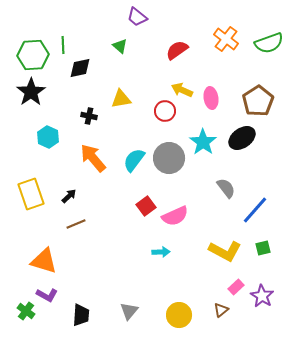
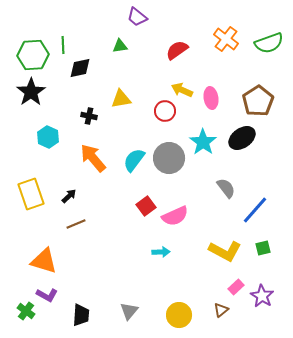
green triangle: rotated 49 degrees counterclockwise
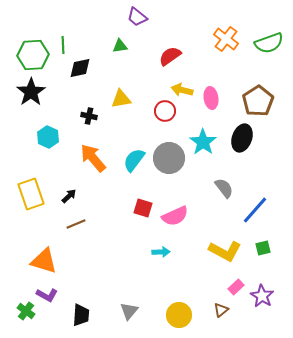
red semicircle: moved 7 px left, 6 px down
yellow arrow: rotated 10 degrees counterclockwise
black ellipse: rotated 36 degrees counterclockwise
gray semicircle: moved 2 px left
red square: moved 3 px left, 2 px down; rotated 36 degrees counterclockwise
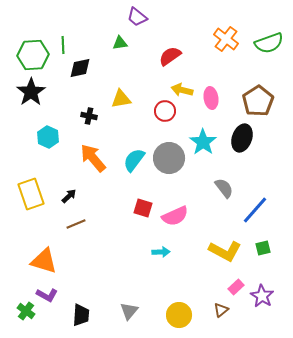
green triangle: moved 3 px up
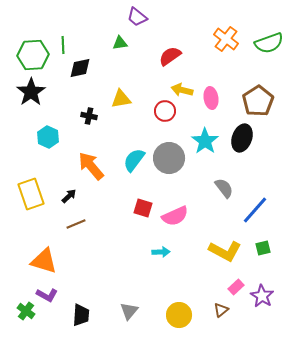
cyan star: moved 2 px right, 1 px up
orange arrow: moved 2 px left, 8 px down
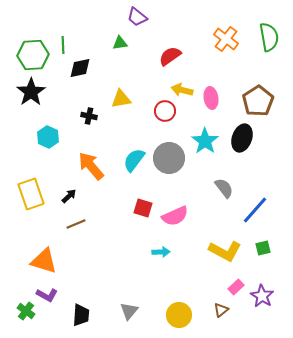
green semicircle: moved 6 px up; rotated 80 degrees counterclockwise
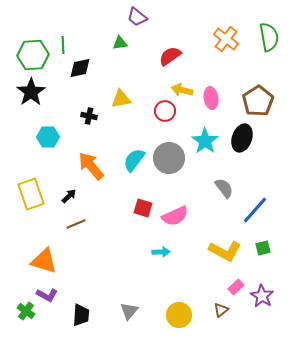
cyan hexagon: rotated 25 degrees counterclockwise
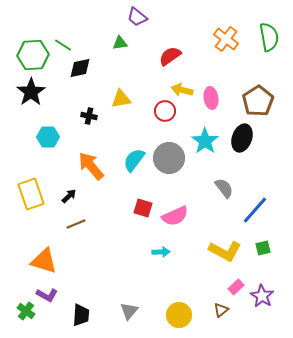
green line: rotated 54 degrees counterclockwise
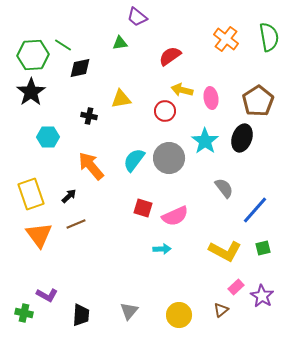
cyan arrow: moved 1 px right, 3 px up
orange triangle: moved 5 px left, 26 px up; rotated 36 degrees clockwise
green cross: moved 2 px left, 2 px down; rotated 24 degrees counterclockwise
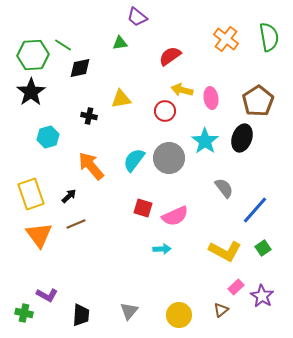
cyan hexagon: rotated 15 degrees counterclockwise
green square: rotated 21 degrees counterclockwise
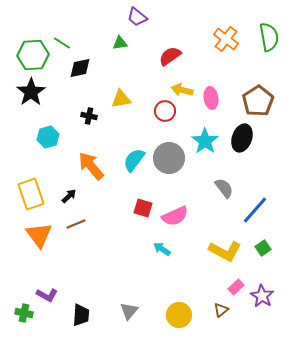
green line: moved 1 px left, 2 px up
cyan arrow: rotated 144 degrees counterclockwise
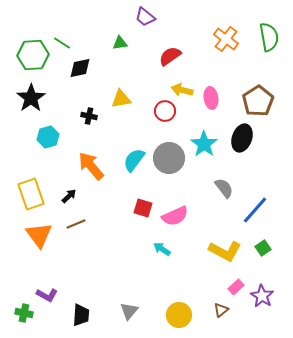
purple trapezoid: moved 8 px right
black star: moved 6 px down
cyan star: moved 1 px left, 3 px down
